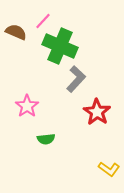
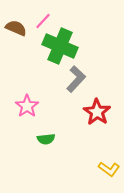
brown semicircle: moved 4 px up
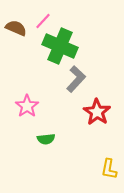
yellow L-shape: rotated 65 degrees clockwise
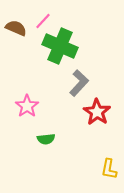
gray L-shape: moved 3 px right, 4 px down
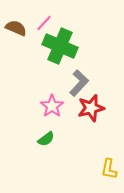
pink line: moved 1 px right, 2 px down
pink star: moved 25 px right
red star: moved 6 px left, 4 px up; rotated 24 degrees clockwise
green semicircle: rotated 30 degrees counterclockwise
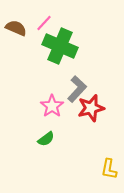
gray L-shape: moved 2 px left, 6 px down
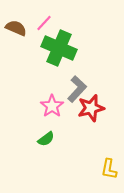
green cross: moved 1 px left, 2 px down
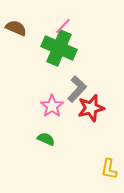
pink line: moved 19 px right, 3 px down
green semicircle: rotated 120 degrees counterclockwise
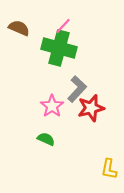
brown semicircle: moved 3 px right
green cross: rotated 8 degrees counterclockwise
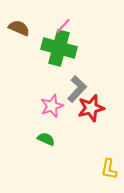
pink star: rotated 15 degrees clockwise
